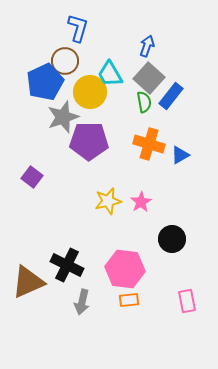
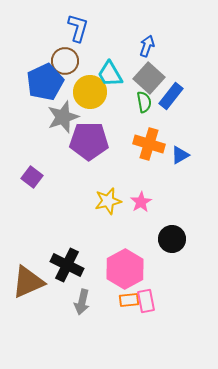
pink hexagon: rotated 24 degrees clockwise
pink rectangle: moved 41 px left
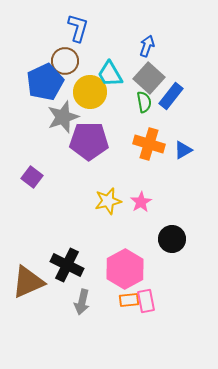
blue triangle: moved 3 px right, 5 px up
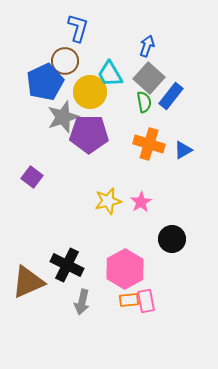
purple pentagon: moved 7 px up
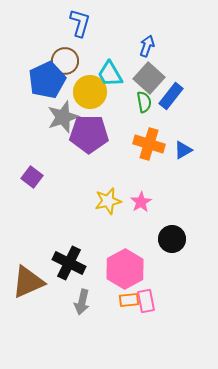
blue L-shape: moved 2 px right, 5 px up
blue pentagon: moved 2 px right, 2 px up
black cross: moved 2 px right, 2 px up
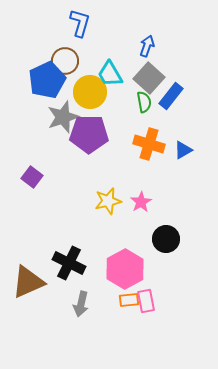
black circle: moved 6 px left
gray arrow: moved 1 px left, 2 px down
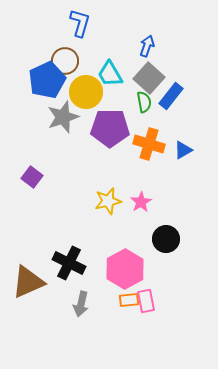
yellow circle: moved 4 px left
purple pentagon: moved 21 px right, 6 px up
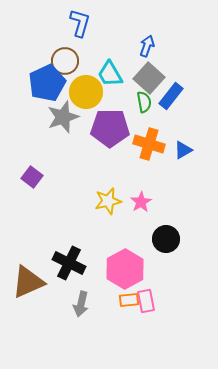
blue pentagon: moved 3 px down
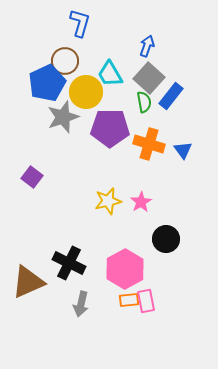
blue triangle: rotated 36 degrees counterclockwise
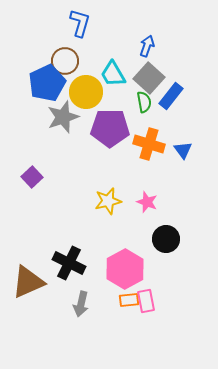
cyan trapezoid: moved 3 px right
purple square: rotated 10 degrees clockwise
pink star: moved 6 px right; rotated 20 degrees counterclockwise
